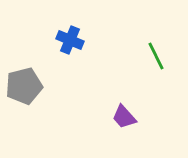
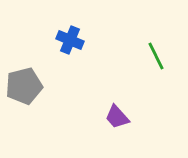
purple trapezoid: moved 7 px left
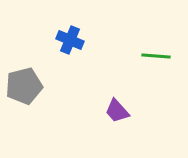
green line: rotated 60 degrees counterclockwise
purple trapezoid: moved 6 px up
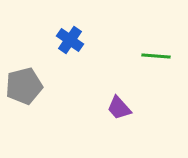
blue cross: rotated 12 degrees clockwise
purple trapezoid: moved 2 px right, 3 px up
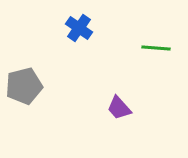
blue cross: moved 9 px right, 12 px up
green line: moved 8 px up
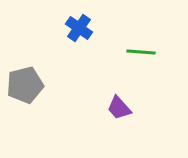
green line: moved 15 px left, 4 px down
gray pentagon: moved 1 px right, 1 px up
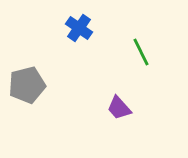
green line: rotated 60 degrees clockwise
gray pentagon: moved 2 px right
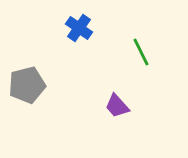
purple trapezoid: moved 2 px left, 2 px up
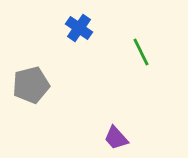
gray pentagon: moved 4 px right
purple trapezoid: moved 1 px left, 32 px down
